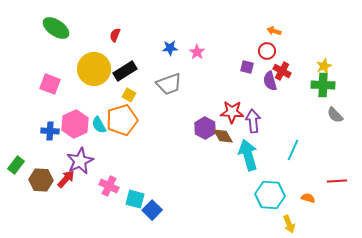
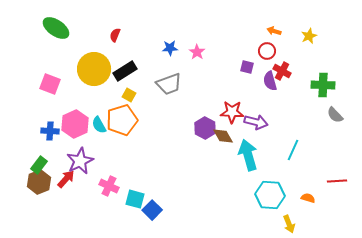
yellow star: moved 15 px left, 30 px up
purple arrow: moved 3 px right, 1 px down; rotated 110 degrees clockwise
green rectangle: moved 23 px right
brown hexagon: moved 2 px left, 2 px down; rotated 25 degrees counterclockwise
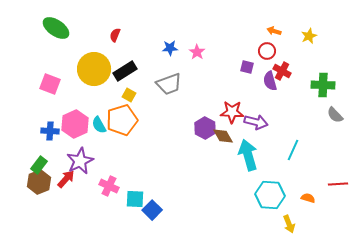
red line: moved 1 px right, 3 px down
cyan square: rotated 12 degrees counterclockwise
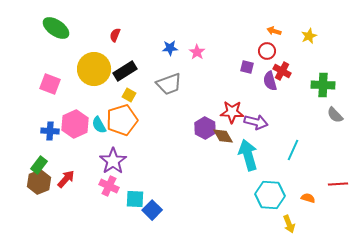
purple star: moved 33 px right; rotated 8 degrees counterclockwise
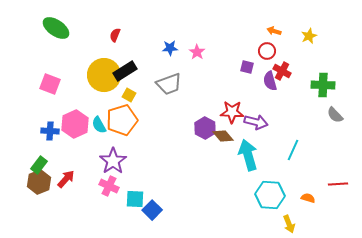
yellow circle: moved 10 px right, 6 px down
brown diamond: rotated 10 degrees counterclockwise
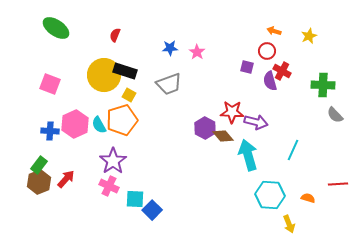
black rectangle: rotated 50 degrees clockwise
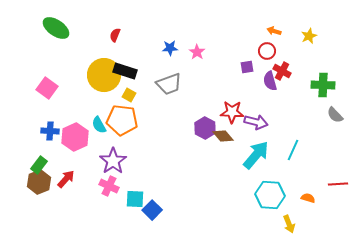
purple square: rotated 24 degrees counterclockwise
pink square: moved 3 px left, 4 px down; rotated 15 degrees clockwise
orange pentagon: rotated 24 degrees clockwise
pink hexagon: moved 13 px down
cyan arrow: moved 8 px right; rotated 56 degrees clockwise
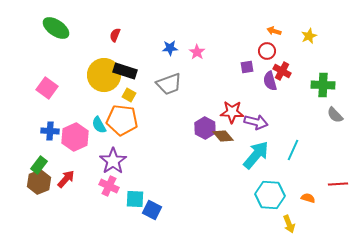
blue square: rotated 18 degrees counterclockwise
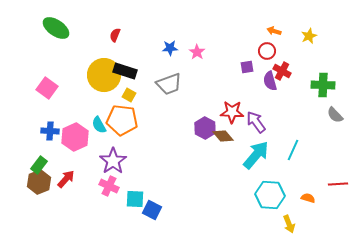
purple arrow: rotated 140 degrees counterclockwise
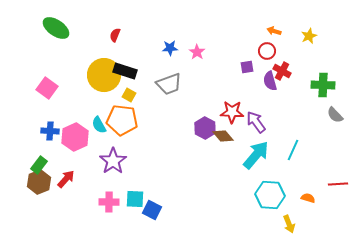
pink cross: moved 16 px down; rotated 24 degrees counterclockwise
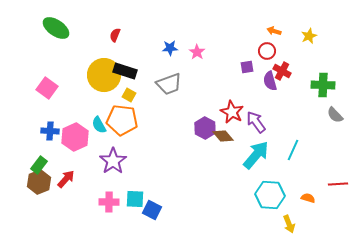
red star: rotated 25 degrees clockwise
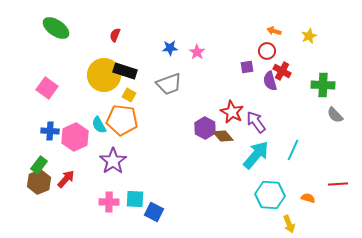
blue square: moved 2 px right, 2 px down
